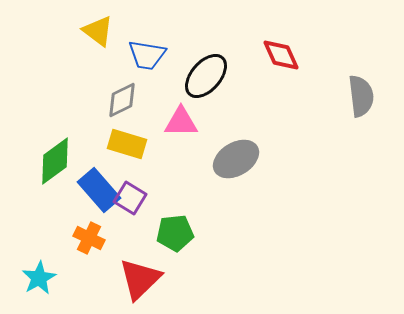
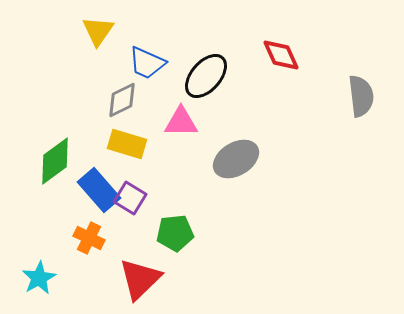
yellow triangle: rotated 28 degrees clockwise
blue trapezoid: moved 8 px down; rotated 15 degrees clockwise
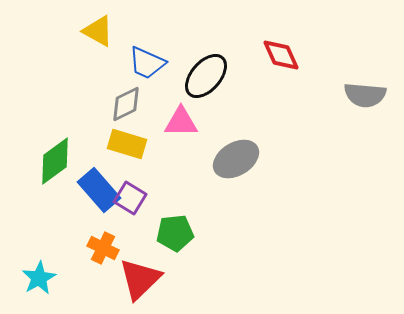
yellow triangle: rotated 36 degrees counterclockwise
gray semicircle: moved 4 px right, 1 px up; rotated 102 degrees clockwise
gray diamond: moved 4 px right, 4 px down
orange cross: moved 14 px right, 10 px down
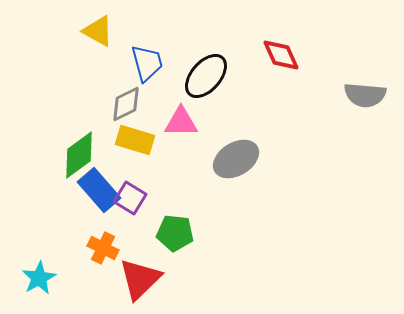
blue trapezoid: rotated 129 degrees counterclockwise
yellow rectangle: moved 8 px right, 4 px up
green diamond: moved 24 px right, 6 px up
green pentagon: rotated 12 degrees clockwise
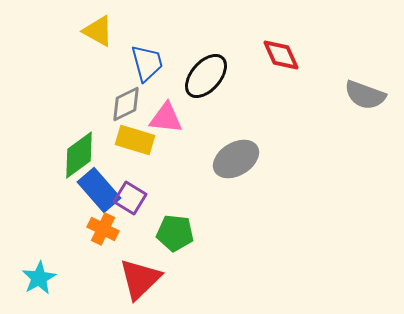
gray semicircle: rotated 15 degrees clockwise
pink triangle: moved 15 px left, 4 px up; rotated 6 degrees clockwise
orange cross: moved 19 px up
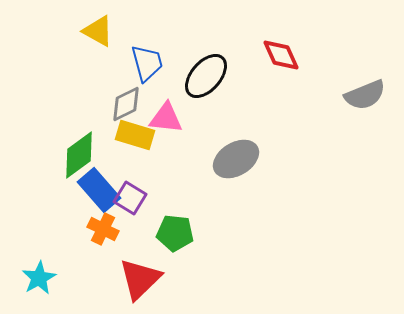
gray semicircle: rotated 42 degrees counterclockwise
yellow rectangle: moved 5 px up
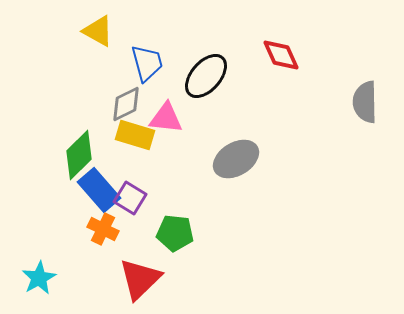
gray semicircle: moved 7 px down; rotated 111 degrees clockwise
green diamond: rotated 9 degrees counterclockwise
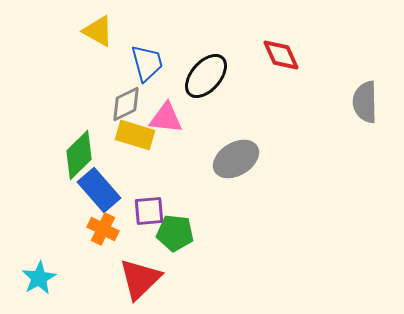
purple square: moved 19 px right, 13 px down; rotated 36 degrees counterclockwise
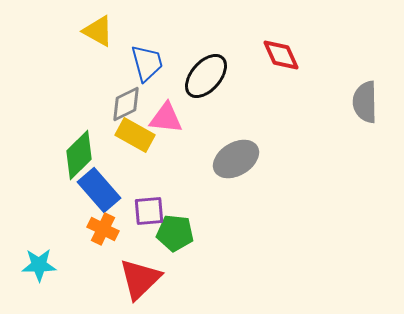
yellow rectangle: rotated 12 degrees clockwise
cyan star: moved 13 px up; rotated 28 degrees clockwise
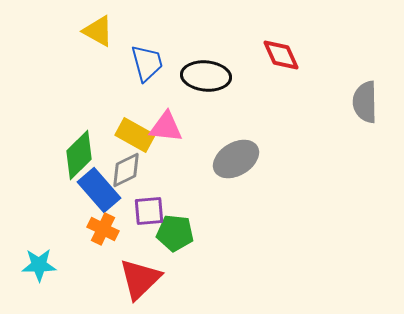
black ellipse: rotated 54 degrees clockwise
gray diamond: moved 66 px down
pink triangle: moved 9 px down
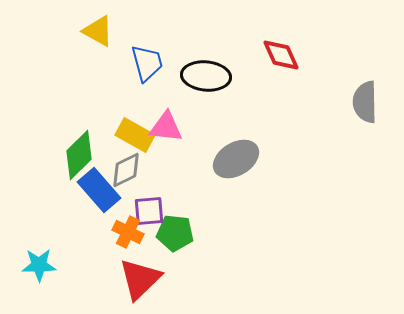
orange cross: moved 25 px right, 3 px down
